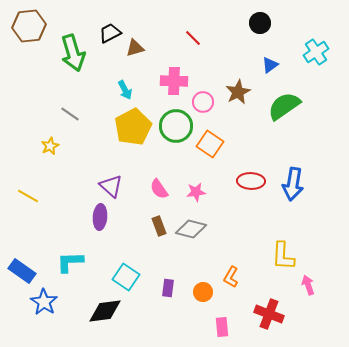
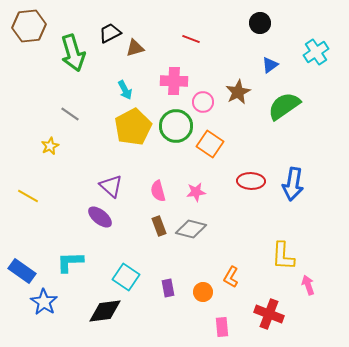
red line: moved 2 px left, 1 px down; rotated 24 degrees counterclockwise
pink semicircle: moved 1 px left, 2 px down; rotated 20 degrees clockwise
purple ellipse: rotated 55 degrees counterclockwise
purple rectangle: rotated 18 degrees counterclockwise
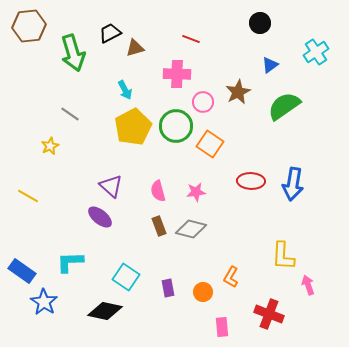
pink cross: moved 3 px right, 7 px up
black diamond: rotated 20 degrees clockwise
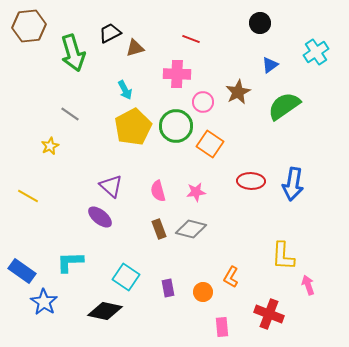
brown rectangle: moved 3 px down
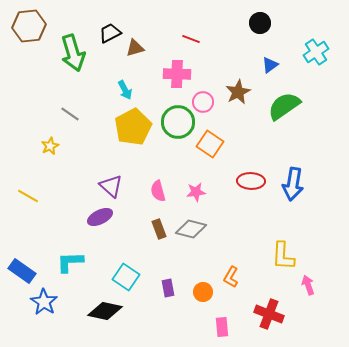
green circle: moved 2 px right, 4 px up
purple ellipse: rotated 65 degrees counterclockwise
